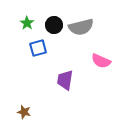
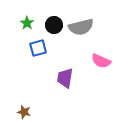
purple trapezoid: moved 2 px up
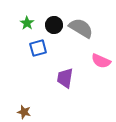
gray semicircle: moved 1 px down; rotated 135 degrees counterclockwise
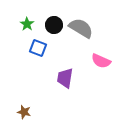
green star: moved 1 px down
blue square: rotated 36 degrees clockwise
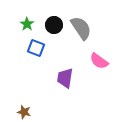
gray semicircle: rotated 25 degrees clockwise
blue square: moved 2 px left
pink semicircle: moved 2 px left; rotated 12 degrees clockwise
